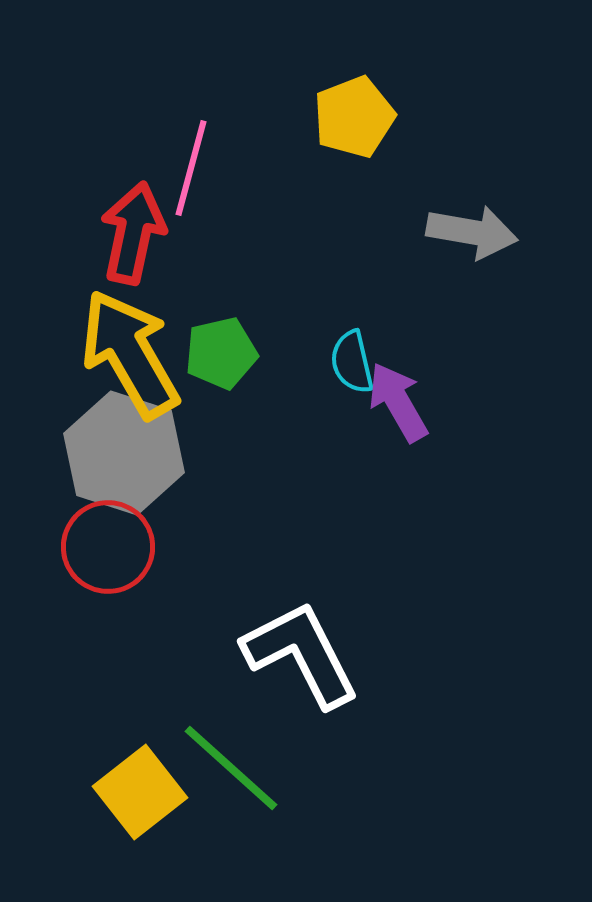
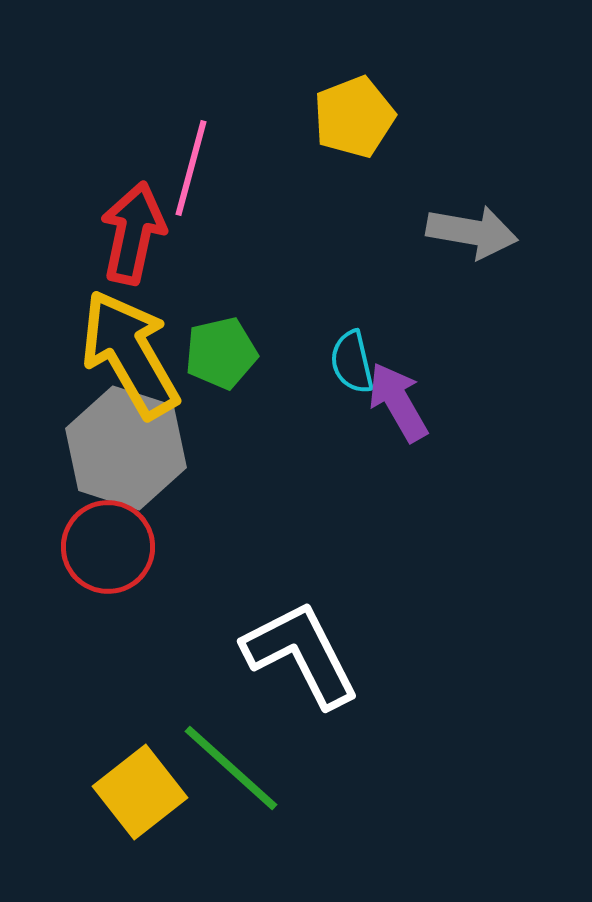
gray hexagon: moved 2 px right, 5 px up
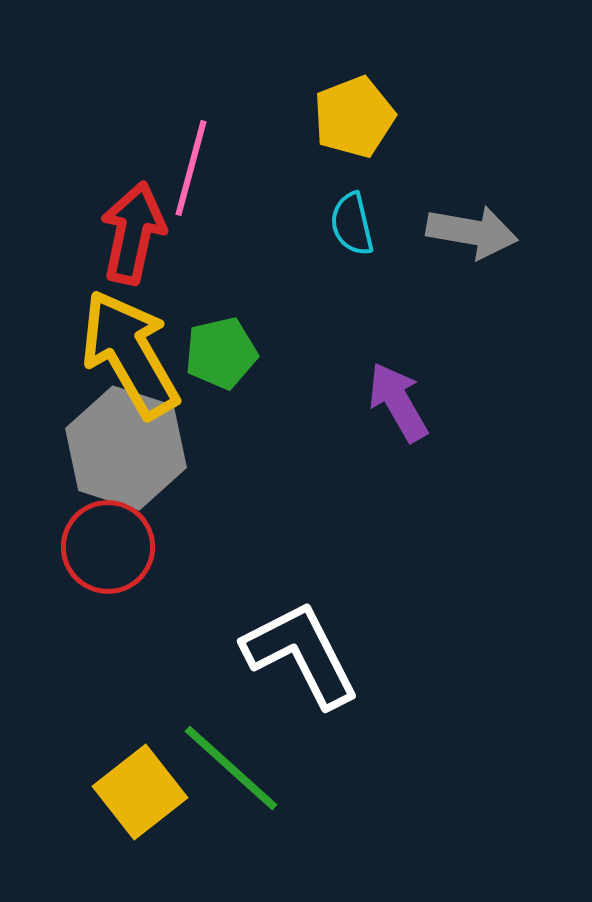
cyan semicircle: moved 138 px up
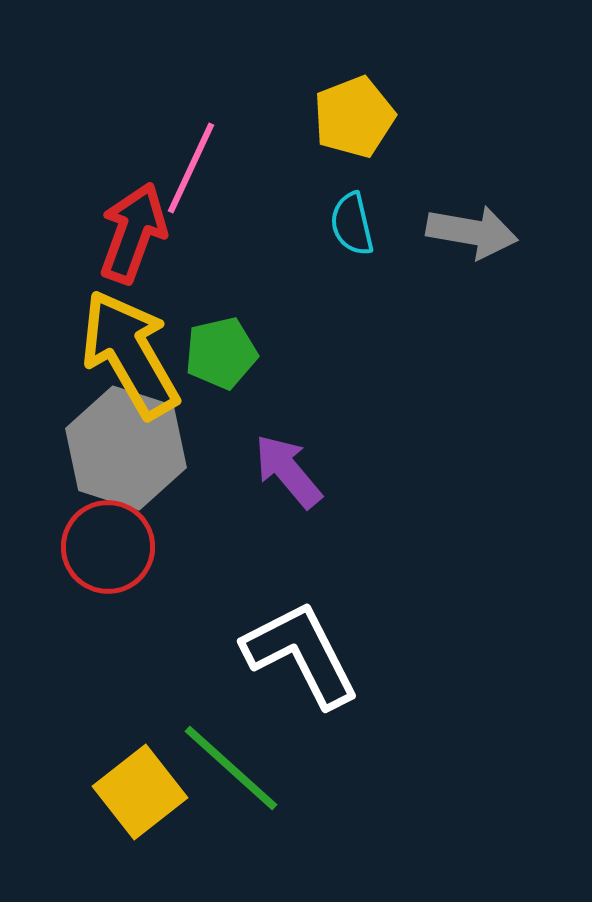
pink line: rotated 10 degrees clockwise
red arrow: rotated 8 degrees clockwise
purple arrow: moved 110 px left, 69 px down; rotated 10 degrees counterclockwise
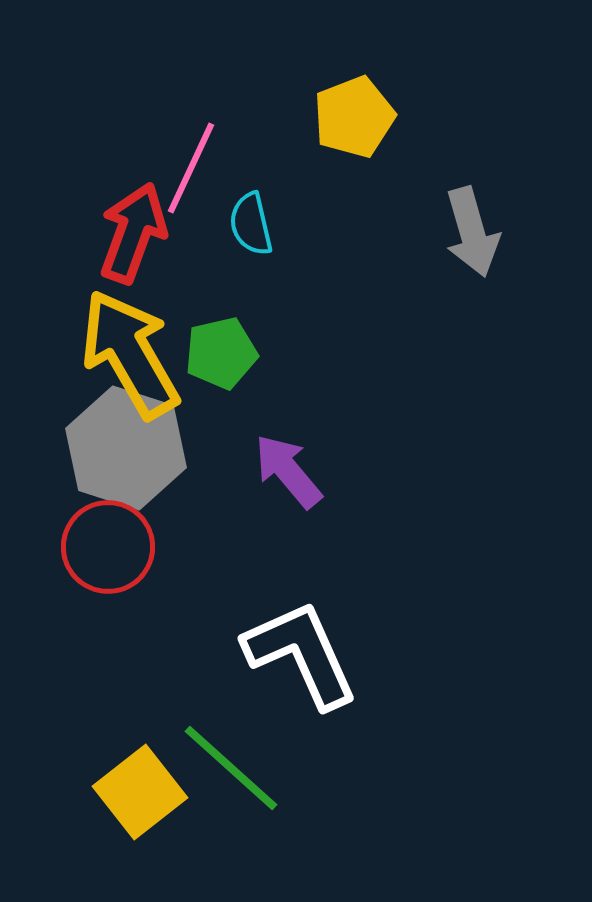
cyan semicircle: moved 101 px left
gray arrow: rotated 64 degrees clockwise
white L-shape: rotated 3 degrees clockwise
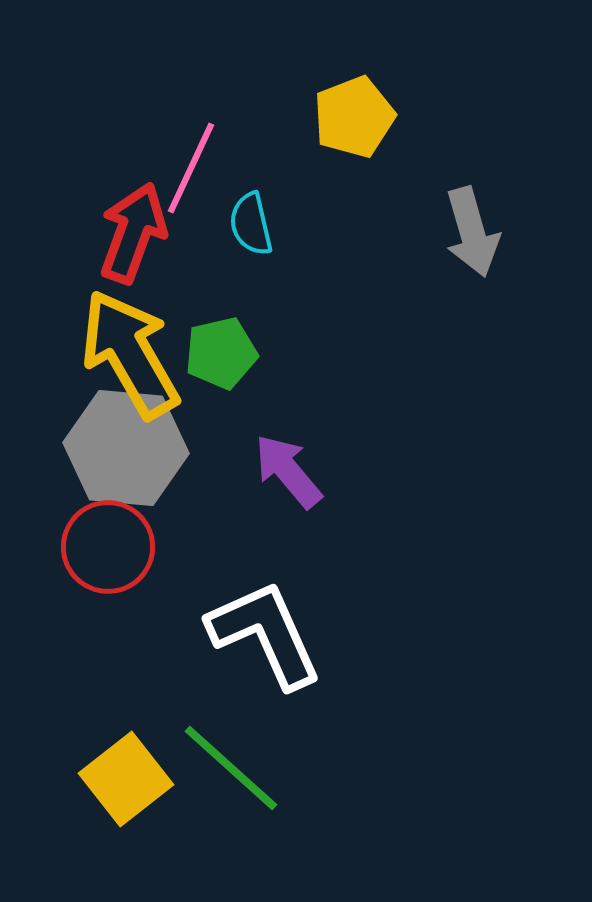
gray hexagon: rotated 13 degrees counterclockwise
white L-shape: moved 36 px left, 20 px up
yellow square: moved 14 px left, 13 px up
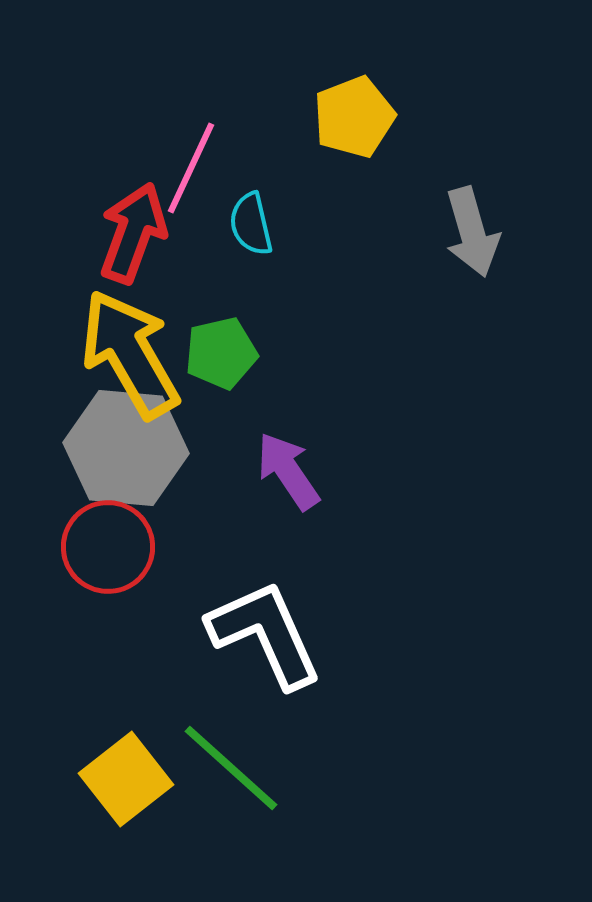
purple arrow: rotated 6 degrees clockwise
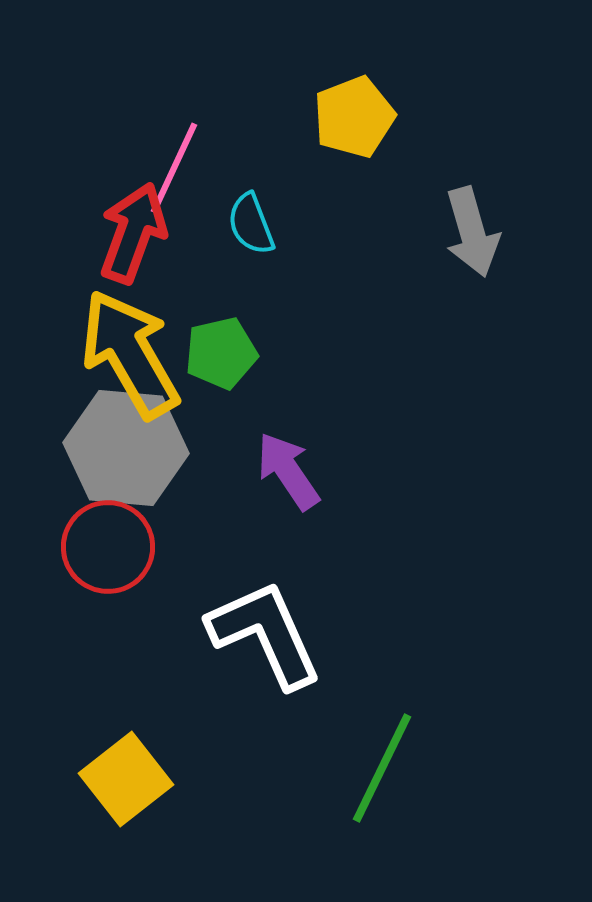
pink line: moved 17 px left
cyan semicircle: rotated 8 degrees counterclockwise
green line: moved 151 px right; rotated 74 degrees clockwise
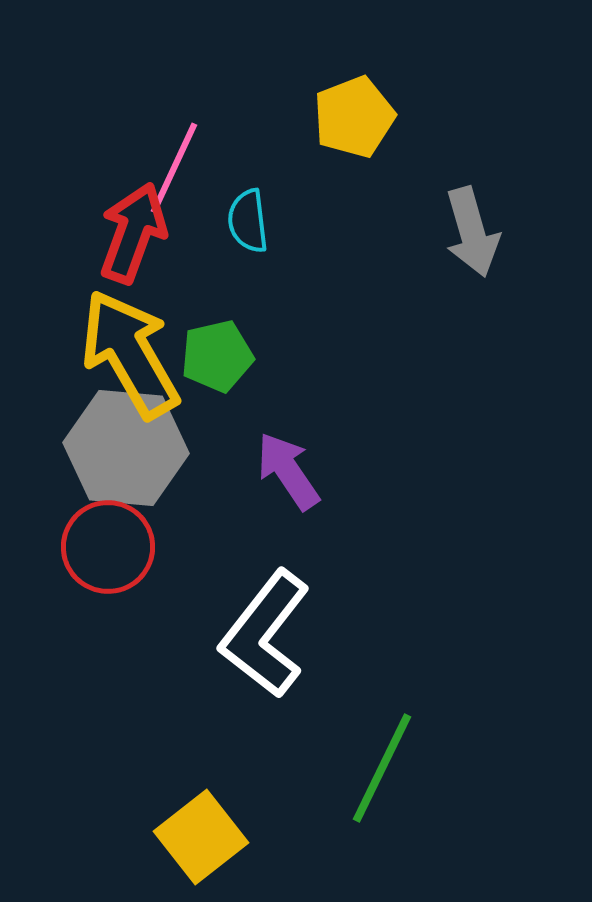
cyan semicircle: moved 3 px left, 3 px up; rotated 14 degrees clockwise
green pentagon: moved 4 px left, 3 px down
white L-shape: rotated 118 degrees counterclockwise
yellow square: moved 75 px right, 58 px down
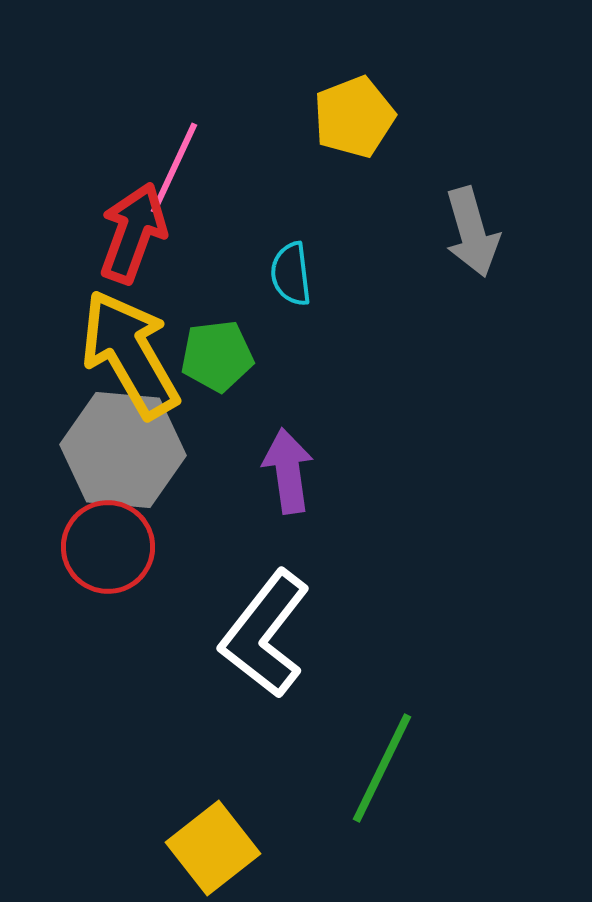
cyan semicircle: moved 43 px right, 53 px down
green pentagon: rotated 6 degrees clockwise
gray hexagon: moved 3 px left, 2 px down
purple arrow: rotated 26 degrees clockwise
yellow square: moved 12 px right, 11 px down
